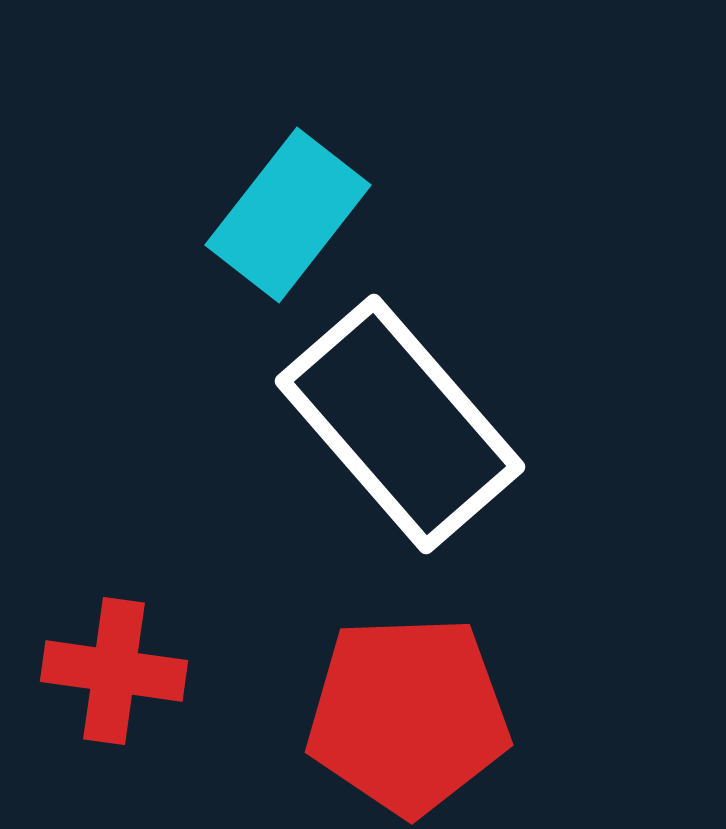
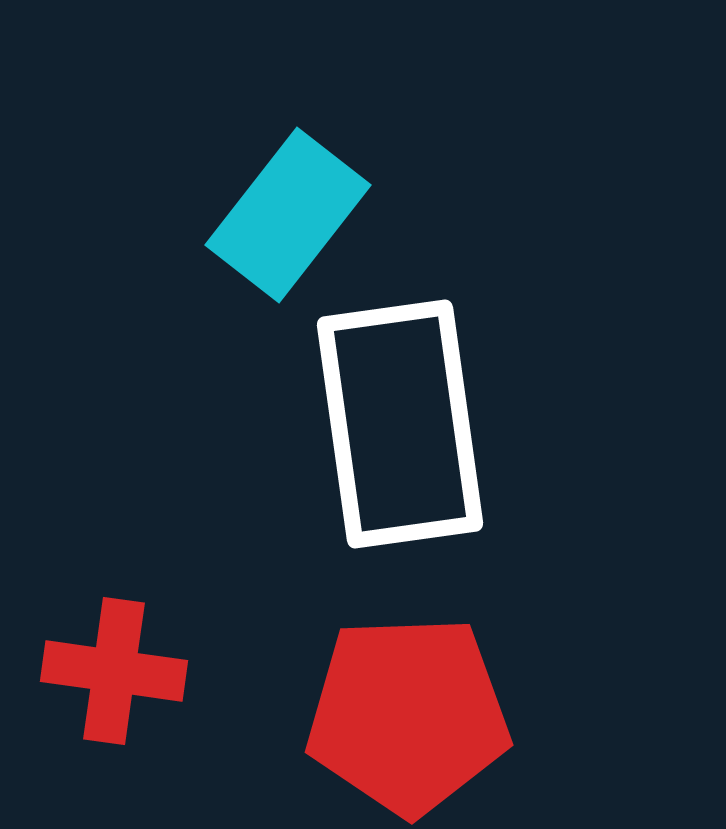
white rectangle: rotated 33 degrees clockwise
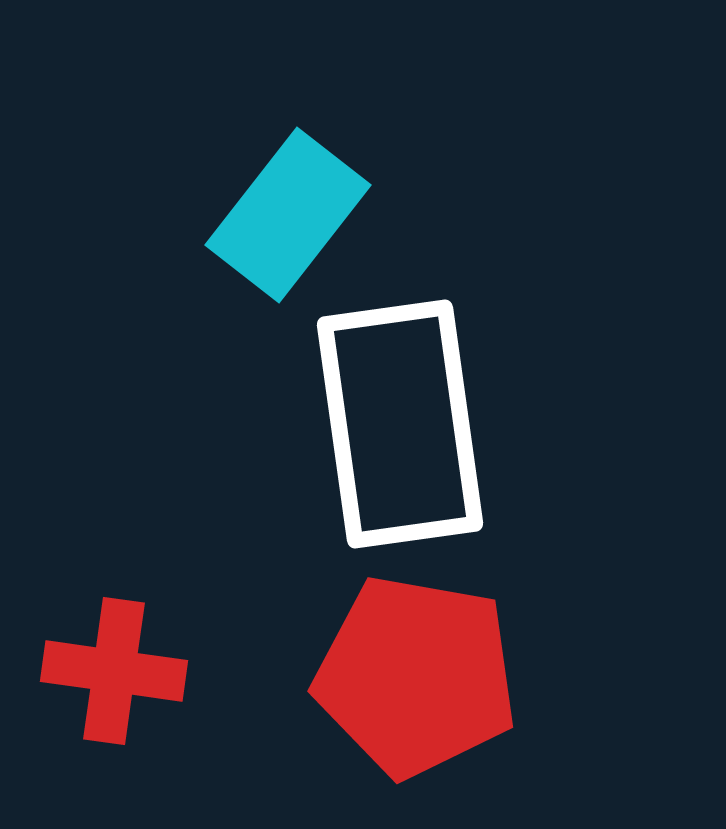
red pentagon: moved 8 px right, 39 px up; rotated 12 degrees clockwise
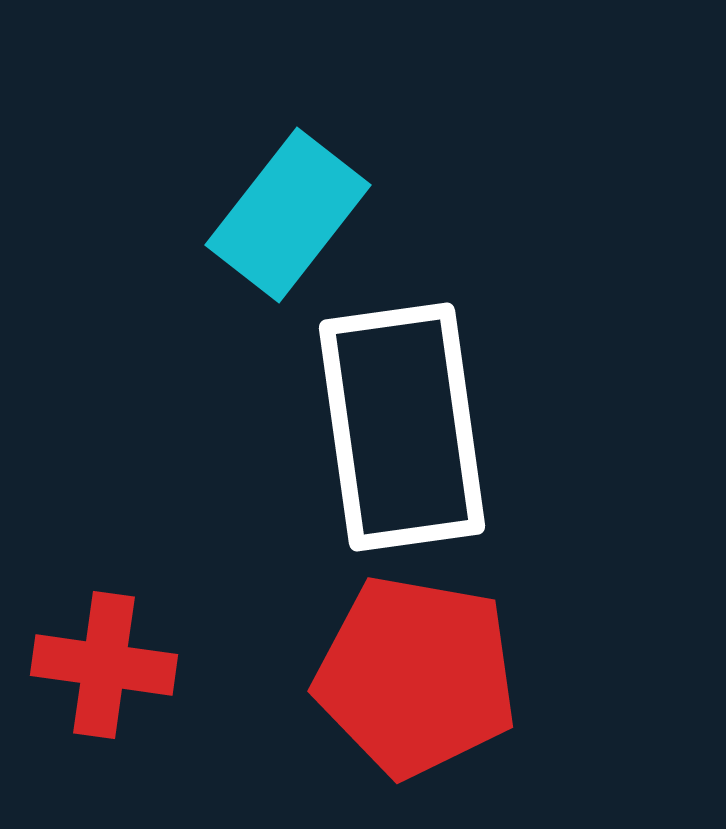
white rectangle: moved 2 px right, 3 px down
red cross: moved 10 px left, 6 px up
